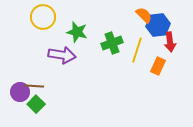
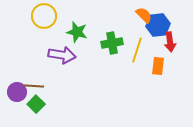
yellow circle: moved 1 px right, 1 px up
green cross: rotated 10 degrees clockwise
orange rectangle: rotated 18 degrees counterclockwise
purple circle: moved 3 px left
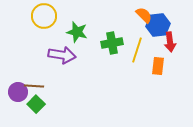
purple circle: moved 1 px right
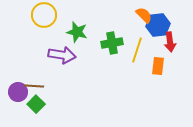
yellow circle: moved 1 px up
